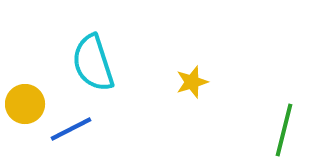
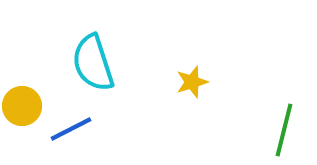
yellow circle: moved 3 px left, 2 px down
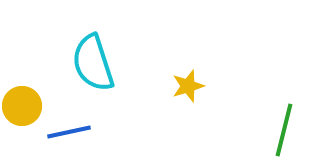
yellow star: moved 4 px left, 4 px down
blue line: moved 2 px left, 3 px down; rotated 15 degrees clockwise
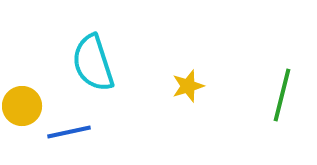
green line: moved 2 px left, 35 px up
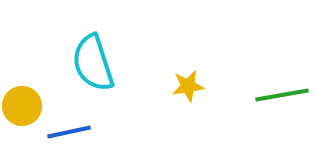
yellow star: rotated 8 degrees clockwise
green line: rotated 66 degrees clockwise
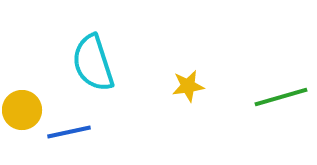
green line: moved 1 px left, 2 px down; rotated 6 degrees counterclockwise
yellow circle: moved 4 px down
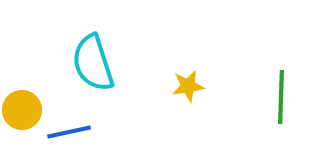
green line: rotated 72 degrees counterclockwise
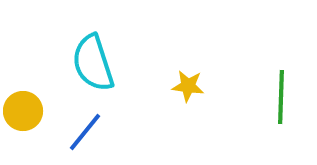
yellow star: rotated 16 degrees clockwise
yellow circle: moved 1 px right, 1 px down
blue line: moved 16 px right; rotated 39 degrees counterclockwise
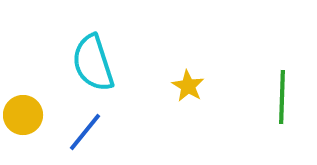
yellow star: rotated 24 degrees clockwise
green line: moved 1 px right
yellow circle: moved 4 px down
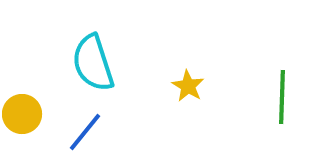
yellow circle: moved 1 px left, 1 px up
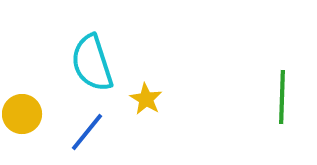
cyan semicircle: moved 1 px left
yellow star: moved 42 px left, 13 px down
blue line: moved 2 px right
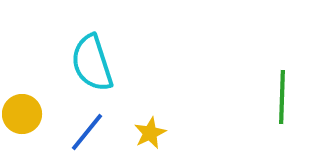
yellow star: moved 4 px right, 34 px down; rotated 16 degrees clockwise
